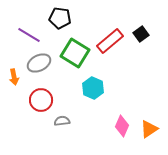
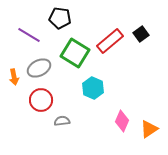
gray ellipse: moved 5 px down
pink diamond: moved 5 px up
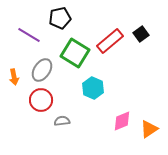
black pentagon: rotated 20 degrees counterclockwise
gray ellipse: moved 3 px right, 2 px down; rotated 30 degrees counterclockwise
pink diamond: rotated 45 degrees clockwise
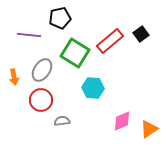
purple line: rotated 25 degrees counterclockwise
cyan hexagon: rotated 20 degrees counterclockwise
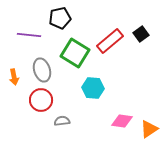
gray ellipse: rotated 50 degrees counterclockwise
pink diamond: rotated 30 degrees clockwise
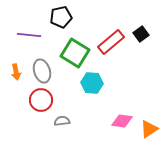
black pentagon: moved 1 px right, 1 px up
red rectangle: moved 1 px right, 1 px down
gray ellipse: moved 1 px down
orange arrow: moved 2 px right, 5 px up
cyan hexagon: moved 1 px left, 5 px up
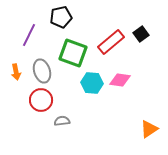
purple line: rotated 70 degrees counterclockwise
green square: moved 2 px left; rotated 12 degrees counterclockwise
pink diamond: moved 2 px left, 41 px up
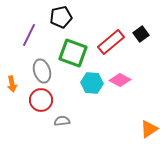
orange arrow: moved 4 px left, 12 px down
pink diamond: rotated 20 degrees clockwise
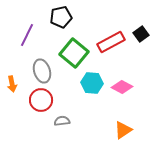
purple line: moved 2 px left
red rectangle: rotated 12 degrees clockwise
green square: moved 1 px right; rotated 20 degrees clockwise
pink diamond: moved 2 px right, 7 px down
orange triangle: moved 26 px left, 1 px down
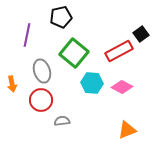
purple line: rotated 15 degrees counterclockwise
red rectangle: moved 8 px right, 9 px down
orange triangle: moved 4 px right; rotated 12 degrees clockwise
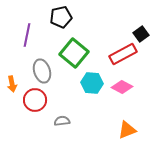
red rectangle: moved 4 px right, 3 px down
red circle: moved 6 px left
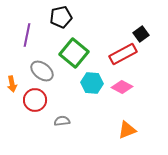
gray ellipse: rotated 35 degrees counterclockwise
